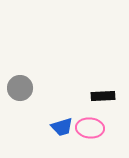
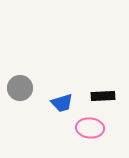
blue trapezoid: moved 24 px up
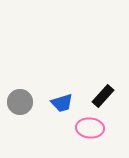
gray circle: moved 14 px down
black rectangle: rotated 45 degrees counterclockwise
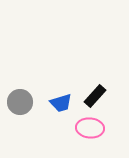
black rectangle: moved 8 px left
blue trapezoid: moved 1 px left
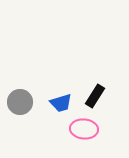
black rectangle: rotated 10 degrees counterclockwise
pink ellipse: moved 6 px left, 1 px down
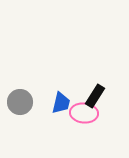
blue trapezoid: rotated 60 degrees counterclockwise
pink ellipse: moved 16 px up
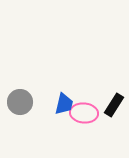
black rectangle: moved 19 px right, 9 px down
blue trapezoid: moved 3 px right, 1 px down
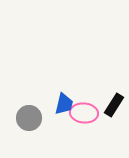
gray circle: moved 9 px right, 16 px down
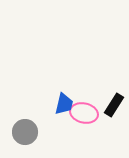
pink ellipse: rotated 8 degrees clockwise
gray circle: moved 4 px left, 14 px down
